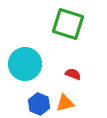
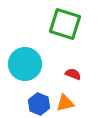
green square: moved 3 px left
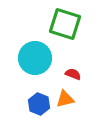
cyan circle: moved 10 px right, 6 px up
orange triangle: moved 4 px up
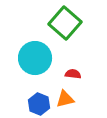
green square: moved 1 px up; rotated 24 degrees clockwise
red semicircle: rotated 14 degrees counterclockwise
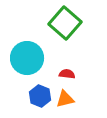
cyan circle: moved 8 px left
red semicircle: moved 6 px left
blue hexagon: moved 1 px right, 8 px up
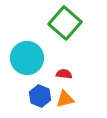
red semicircle: moved 3 px left
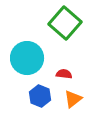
orange triangle: moved 8 px right; rotated 24 degrees counterclockwise
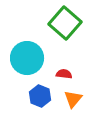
orange triangle: rotated 12 degrees counterclockwise
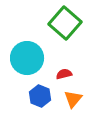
red semicircle: rotated 21 degrees counterclockwise
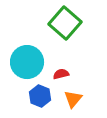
cyan circle: moved 4 px down
red semicircle: moved 3 px left
